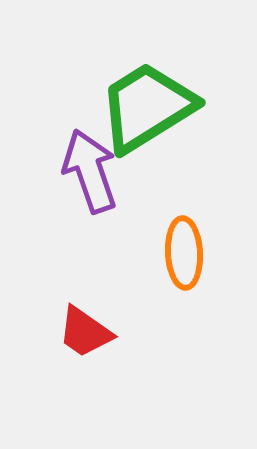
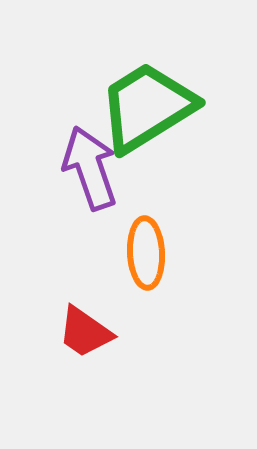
purple arrow: moved 3 px up
orange ellipse: moved 38 px left
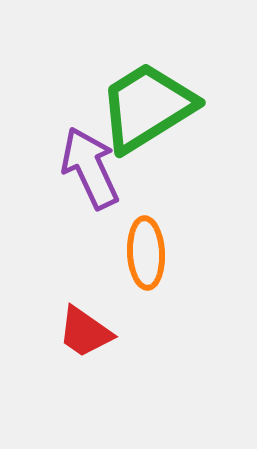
purple arrow: rotated 6 degrees counterclockwise
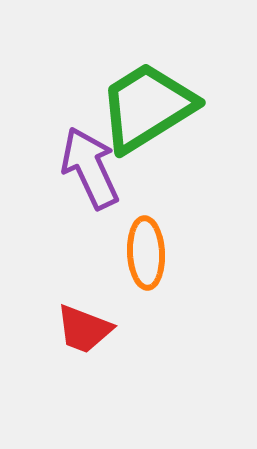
red trapezoid: moved 1 px left, 3 px up; rotated 14 degrees counterclockwise
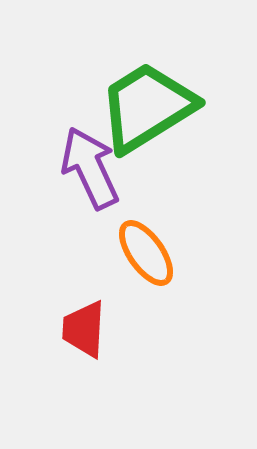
orange ellipse: rotated 32 degrees counterclockwise
red trapezoid: rotated 72 degrees clockwise
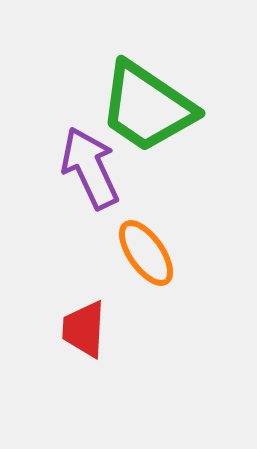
green trapezoid: rotated 114 degrees counterclockwise
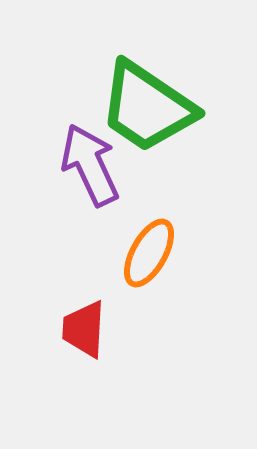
purple arrow: moved 3 px up
orange ellipse: moved 3 px right; rotated 64 degrees clockwise
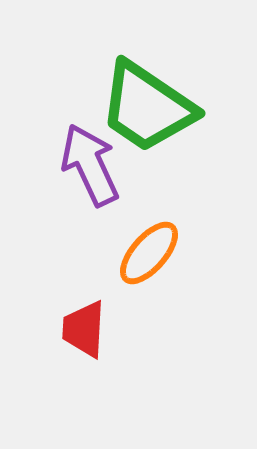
orange ellipse: rotated 12 degrees clockwise
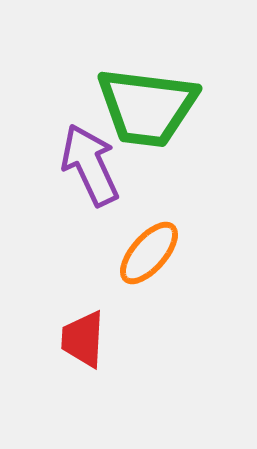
green trapezoid: rotated 27 degrees counterclockwise
red trapezoid: moved 1 px left, 10 px down
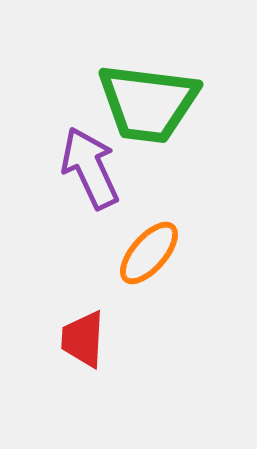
green trapezoid: moved 1 px right, 4 px up
purple arrow: moved 3 px down
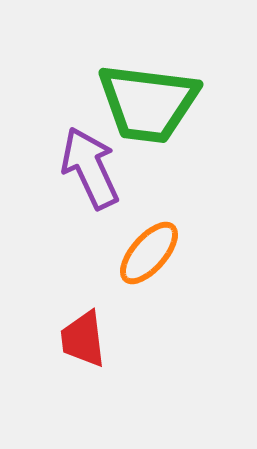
red trapezoid: rotated 10 degrees counterclockwise
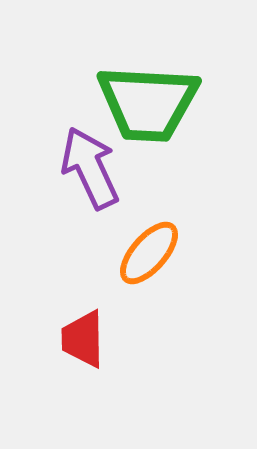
green trapezoid: rotated 4 degrees counterclockwise
red trapezoid: rotated 6 degrees clockwise
